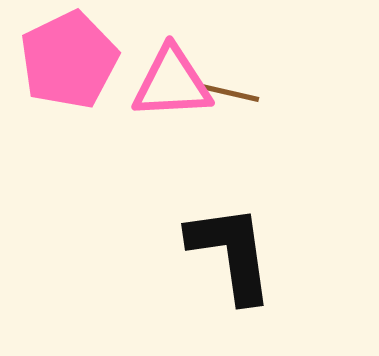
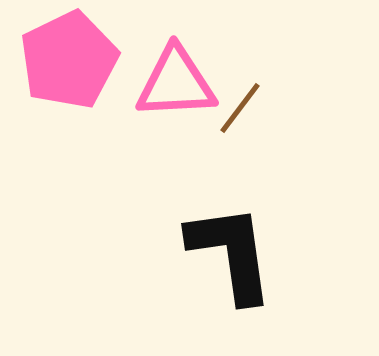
pink triangle: moved 4 px right
brown line: moved 10 px right, 15 px down; rotated 66 degrees counterclockwise
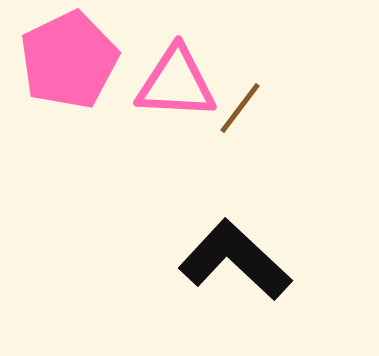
pink triangle: rotated 6 degrees clockwise
black L-shape: moved 4 px right, 7 px down; rotated 39 degrees counterclockwise
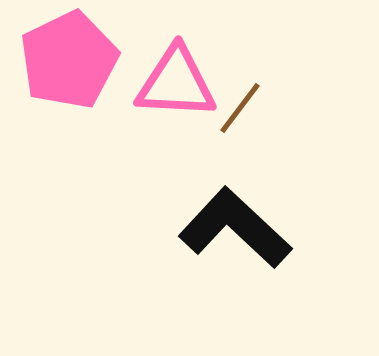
black L-shape: moved 32 px up
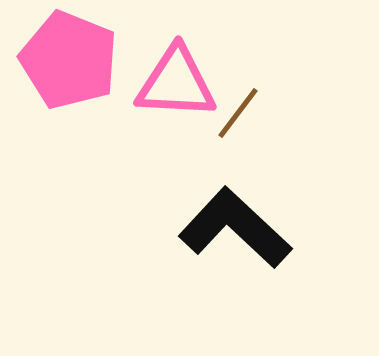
pink pentagon: rotated 24 degrees counterclockwise
brown line: moved 2 px left, 5 px down
